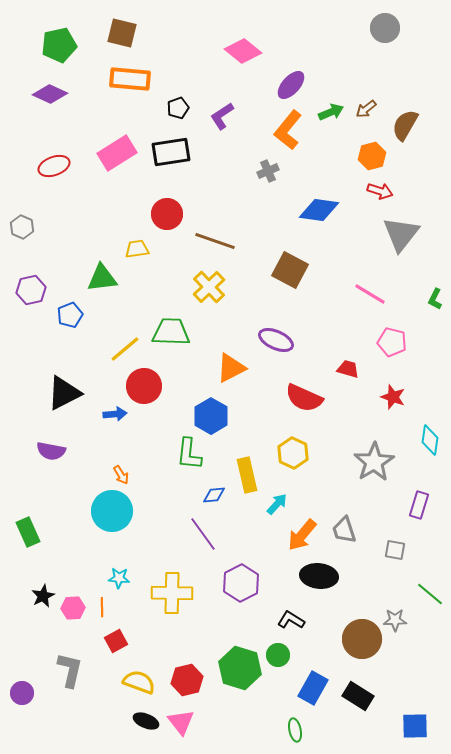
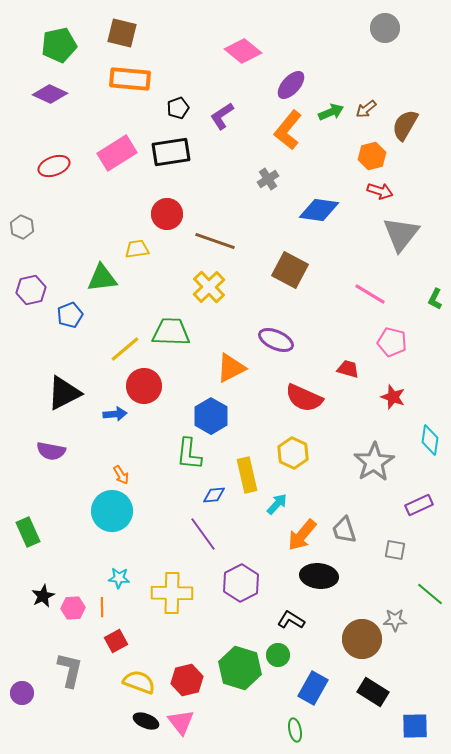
gray cross at (268, 171): moved 8 px down; rotated 10 degrees counterclockwise
purple rectangle at (419, 505): rotated 48 degrees clockwise
black rectangle at (358, 696): moved 15 px right, 4 px up
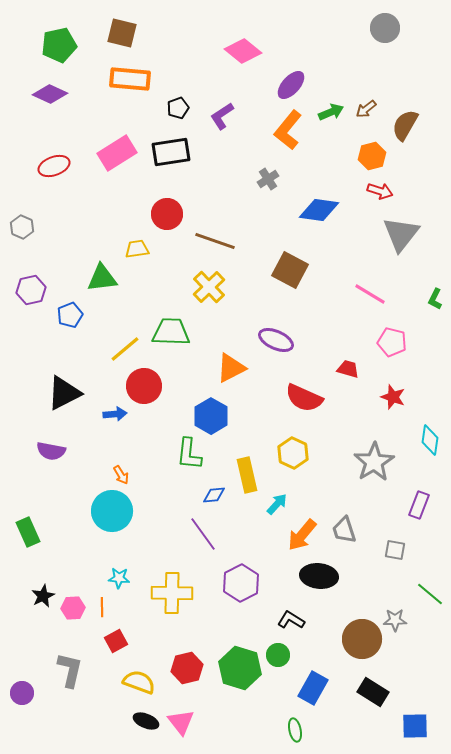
purple rectangle at (419, 505): rotated 44 degrees counterclockwise
red hexagon at (187, 680): moved 12 px up
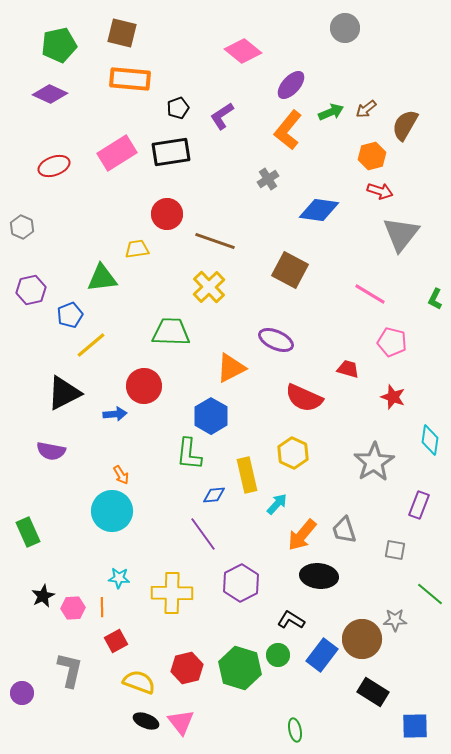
gray circle at (385, 28): moved 40 px left
yellow line at (125, 349): moved 34 px left, 4 px up
blue rectangle at (313, 688): moved 9 px right, 33 px up; rotated 8 degrees clockwise
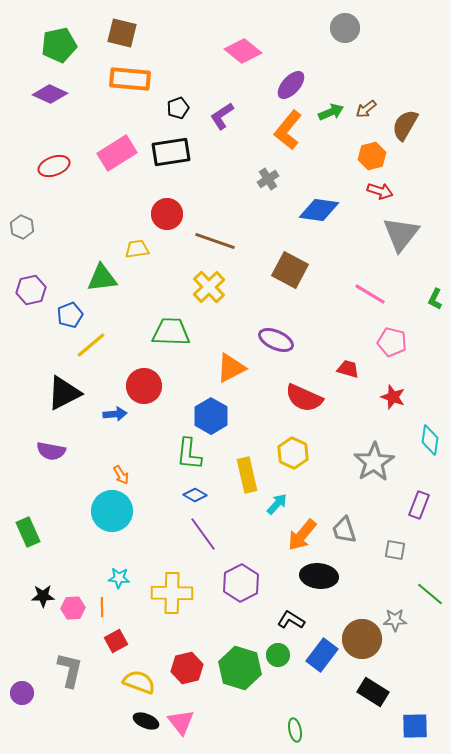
blue diamond at (214, 495): moved 19 px left; rotated 35 degrees clockwise
black star at (43, 596): rotated 25 degrees clockwise
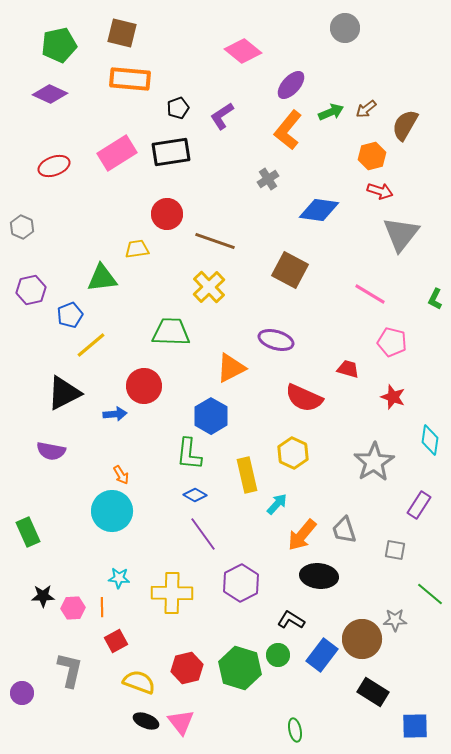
purple ellipse at (276, 340): rotated 8 degrees counterclockwise
purple rectangle at (419, 505): rotated 12 degrees clockwise
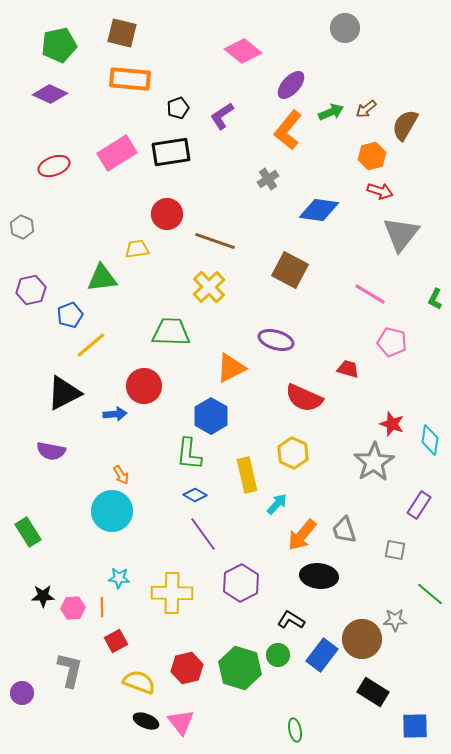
red star at (393, 397): moved 1 px left, 27 px down
green rectangle at (28, 532): rotated 8 degrees counterclockwise
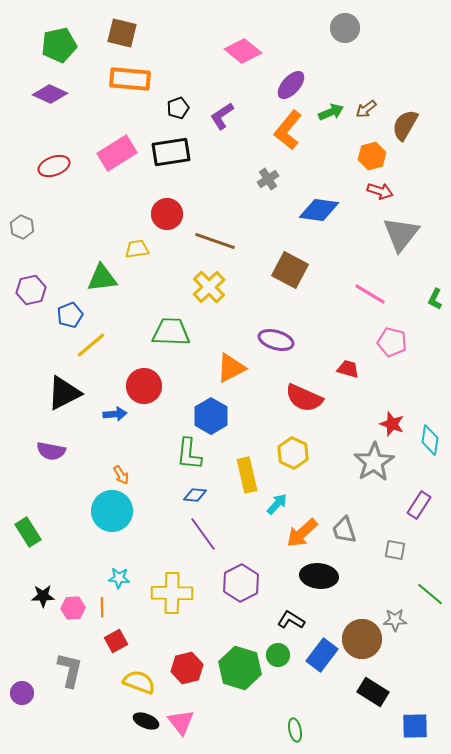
blue diamond at (195, 495): rotated 25 degrees counterclockwise
orange arrow at (302, 535): moved 2 px up; rotated 8 degrees clockwise
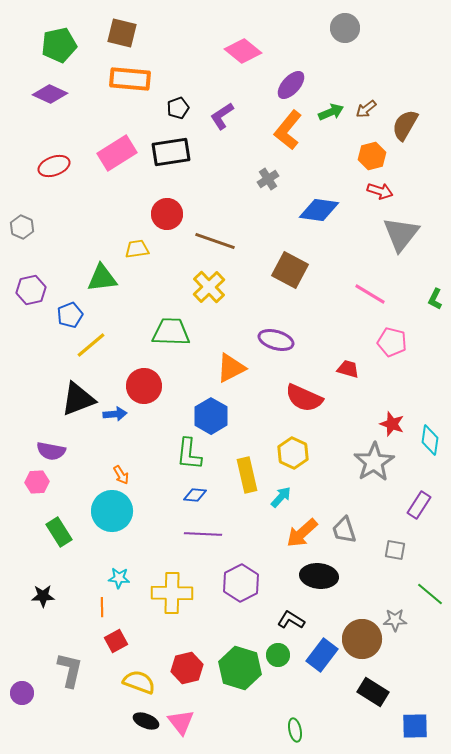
black triangle at (64, 393): moved 14 px right, 6 px down; rotated 6 degrees clockwise
cyan arrow at (277, 504): moved 4 px right, 7 px up
green rectangle at (28, 532): moved 31 px right
purple line at (203, 534): rotated 51 degrees counterclockwise
pink hexagon at (73, 608): moved 36 px left, 126 px up
